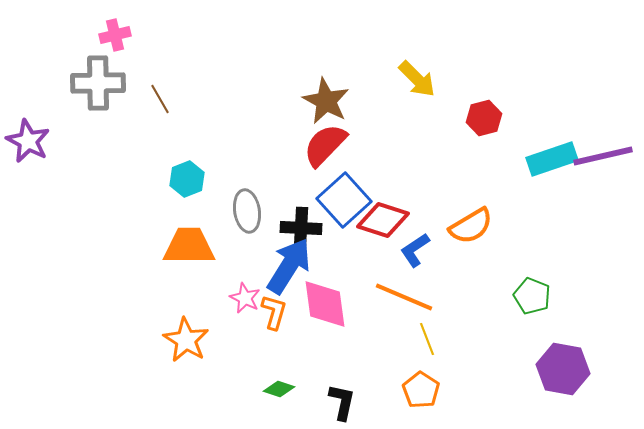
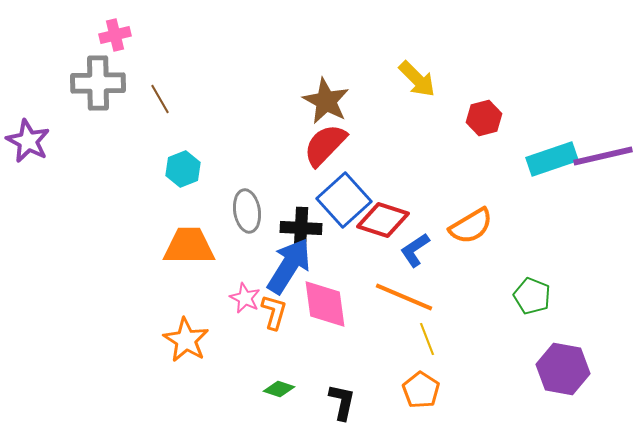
cyan hexagon: moved 4 px left, 10 px up
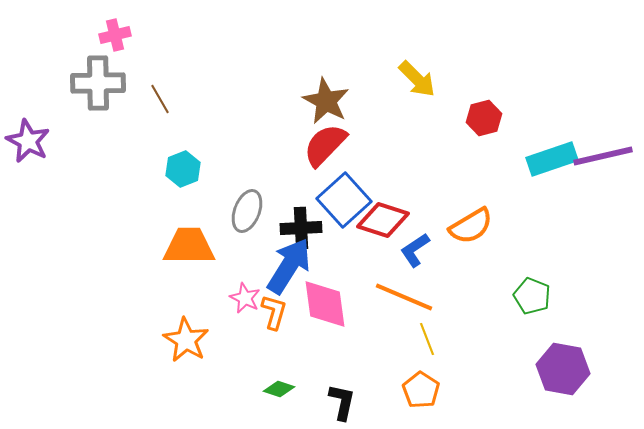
gray ellipse: rotated 30 degrees clockwise
black cross: rotated 6 degrees counterclockwise
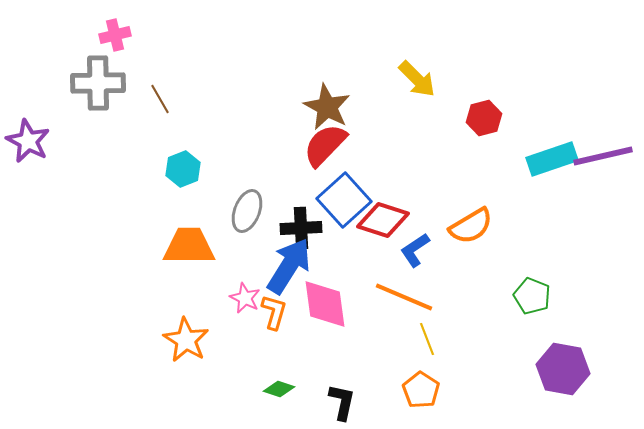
brown star: moved 1 px right, 6 px down
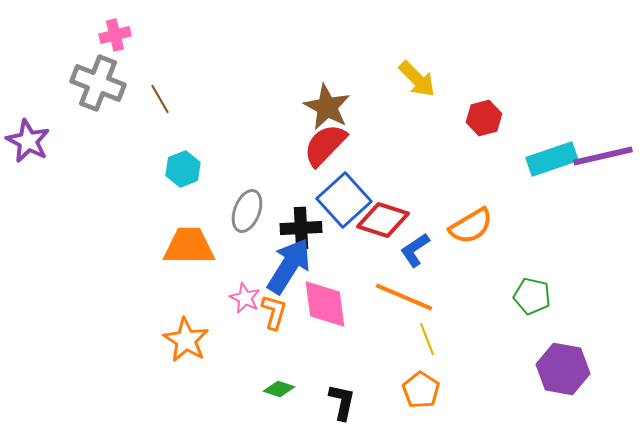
gray cross: rotated 22 degrees clockwise
green pentagon: rotated 9 degrees counterclockwise
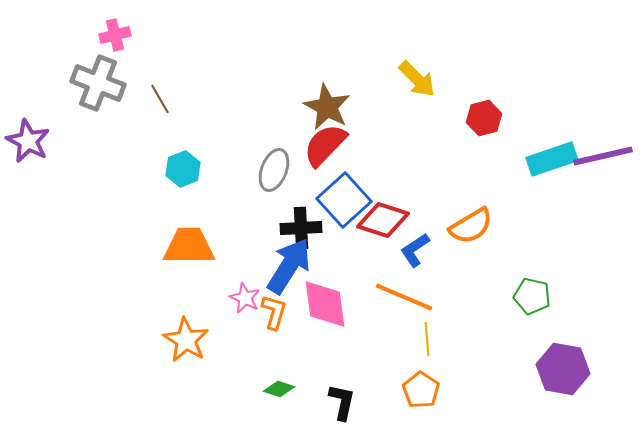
gray ellipse: moved 27 px right, 41 px up
yellow line: rotated 16 degrees clockwise
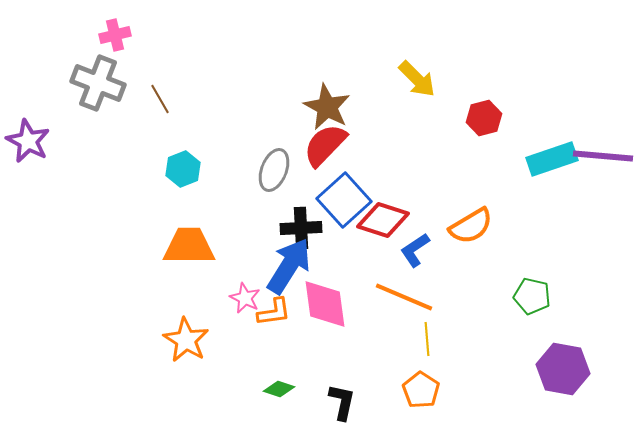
purple line: rotated 18 degrees clockwise
orange L-shape: rotated 66 degrees clockwise
